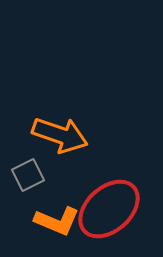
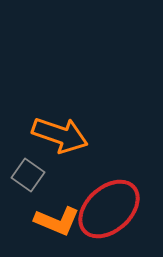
gray square: rotated 28 degrees counterclockwise
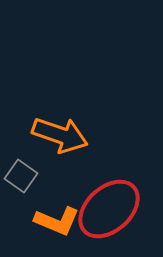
gray square: moved 7 px left, 1 px down
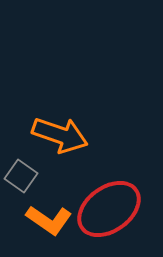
red ellipse: rotated 6 degrees clockwise
orange L-shape: moved 8 px left, 1 px up; rotated 12 degrees clockwise
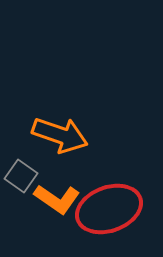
red ellipse: rotated 16 degrees clockwise
orange L-shape: moved 8 px right, 21 px up
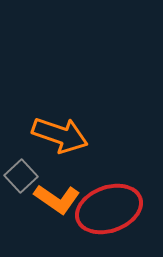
gray square: rotated 12 degrees clockwise
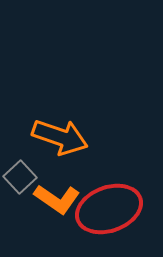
orange arrow: moved 2 px down
gray square: moved 1 px left, 1 px down
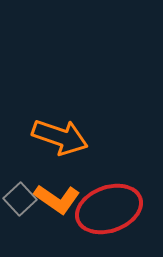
gray square: moved 22 px down
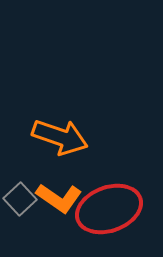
orange L-shape: moved 2 px right, 1 px up
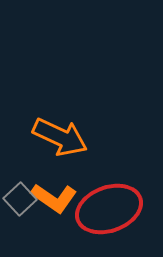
orange arrow: rotated 6 degrees clockwise
orange L-shape: moved 5 px left
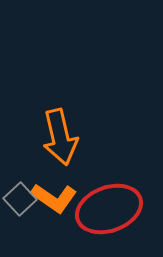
orange arrow: rotated 52 degrees clockwise
